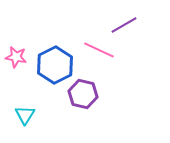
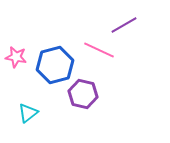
blue hexagon: rotated 12 degrees clockwise
cyan triangle: moved 3 px right, 2 px up; rotated 20 degrees clockwise
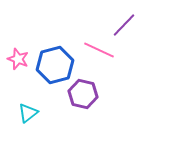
purple line: rotated 16 degrees counterclockwise
pink star: moved 2 px right, 2 px down; rotated 10 degrees clockwise
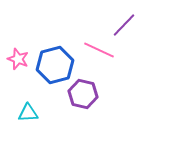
cyan triangle: rotated 35 degrees clockwise
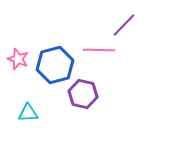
pink line: rotated 24 degrees counterclockwise
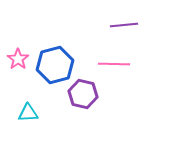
purple line: rotated 40 degrees clockwise
pink line: moved 15 px right, 14 px down
pink star: rotated 15 degrees clockwise
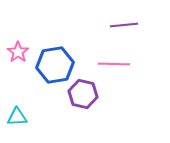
pink star: moved 7 px up
blue hexagon: rotated 6 degrees clockwise
cyan triangle: moved 11 px left, 4 px down
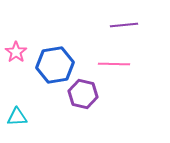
pink star: moved 2 px left
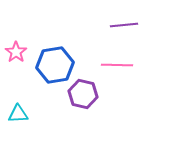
pink line: moved 3 px right, 1 px down
cyan triangle: moved 1 px right, 3 px up
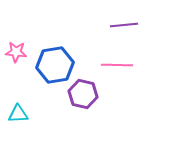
pink star: rotated 30 degrees counterclockwise
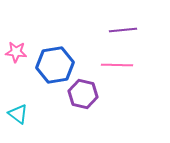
purple line: moved 1 px left, 5 px down
cyan triangle: rotated 40 degrees clockwise
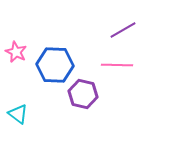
purple line: rotated 24 degrees counterclockwise
pink star: rotated 20 degrees clockwise
blue hexagon: rotated 12 degrees clockwise
